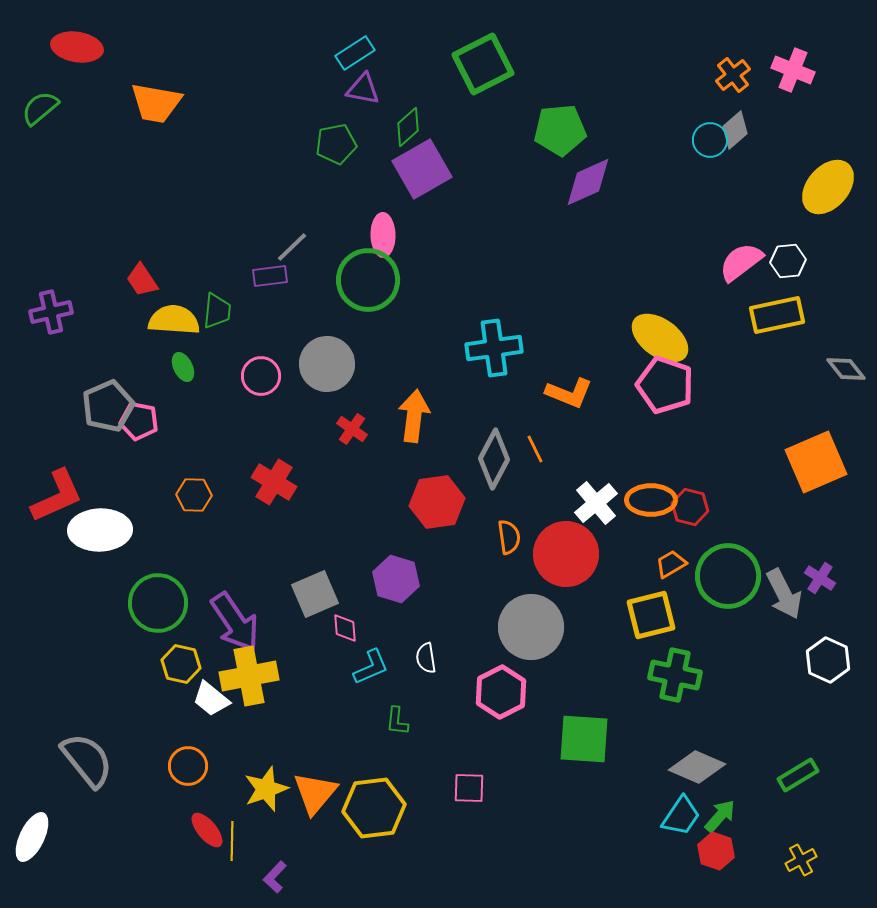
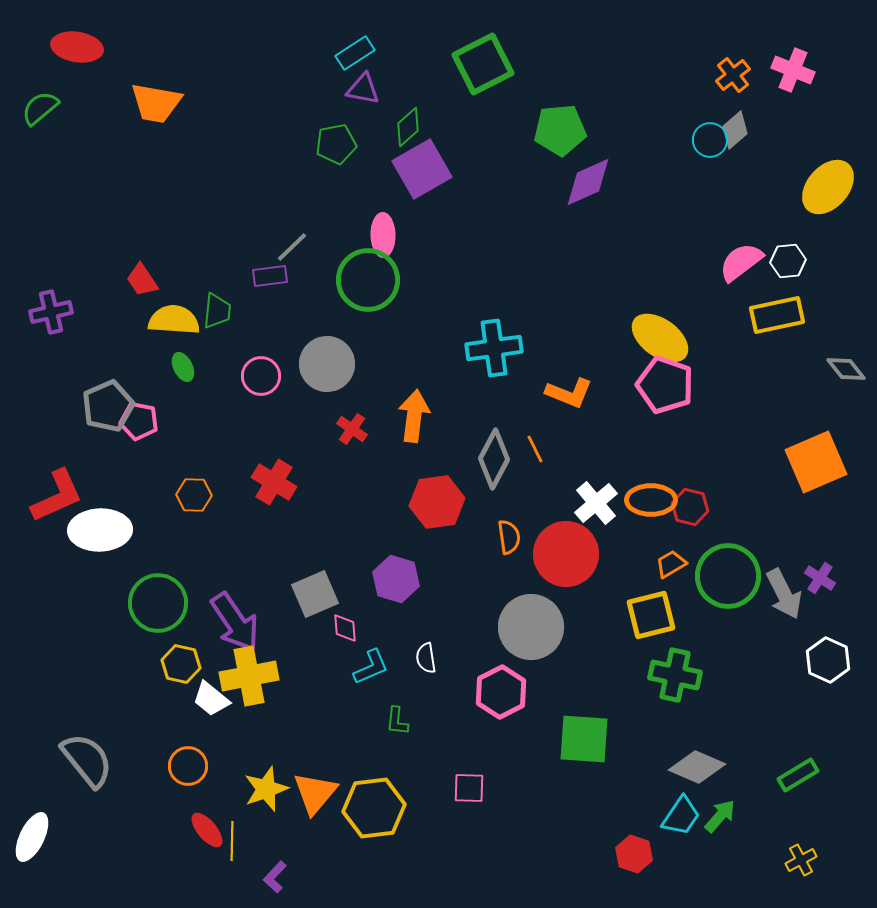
red hexagon at (716, 851): moved 82 px left, 3 px down
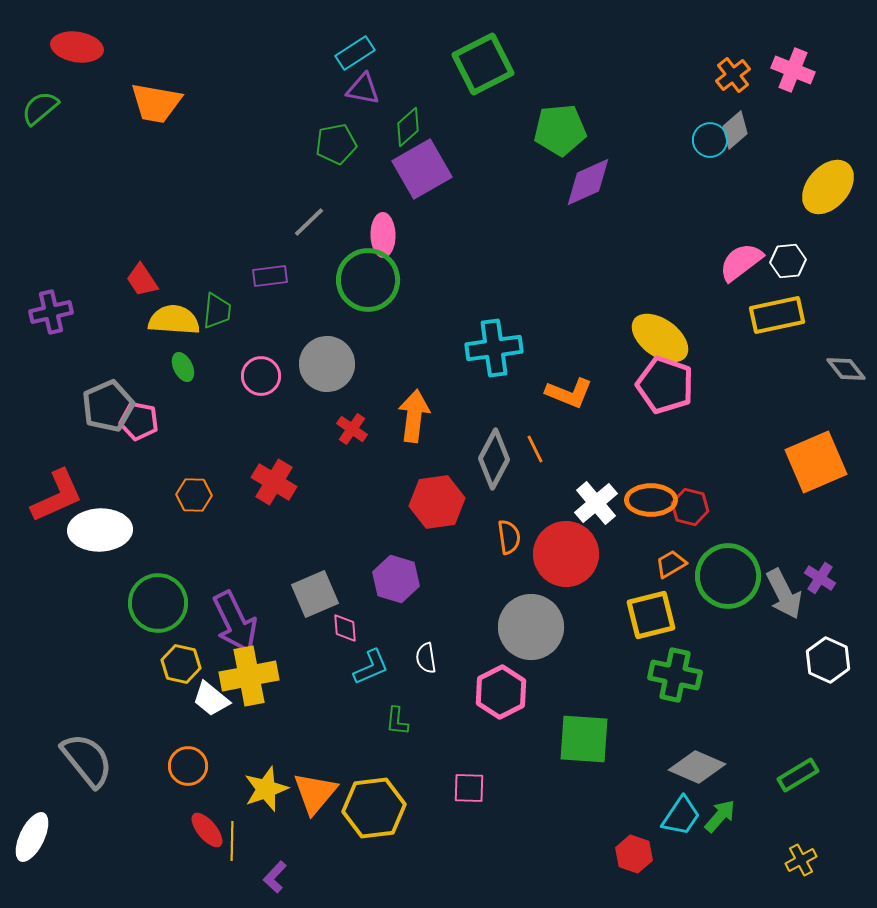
gray line at (292, 247): moved 17 px right, 25 px up
purple arrow at (235, 622): rotated 8 degrees clockwise
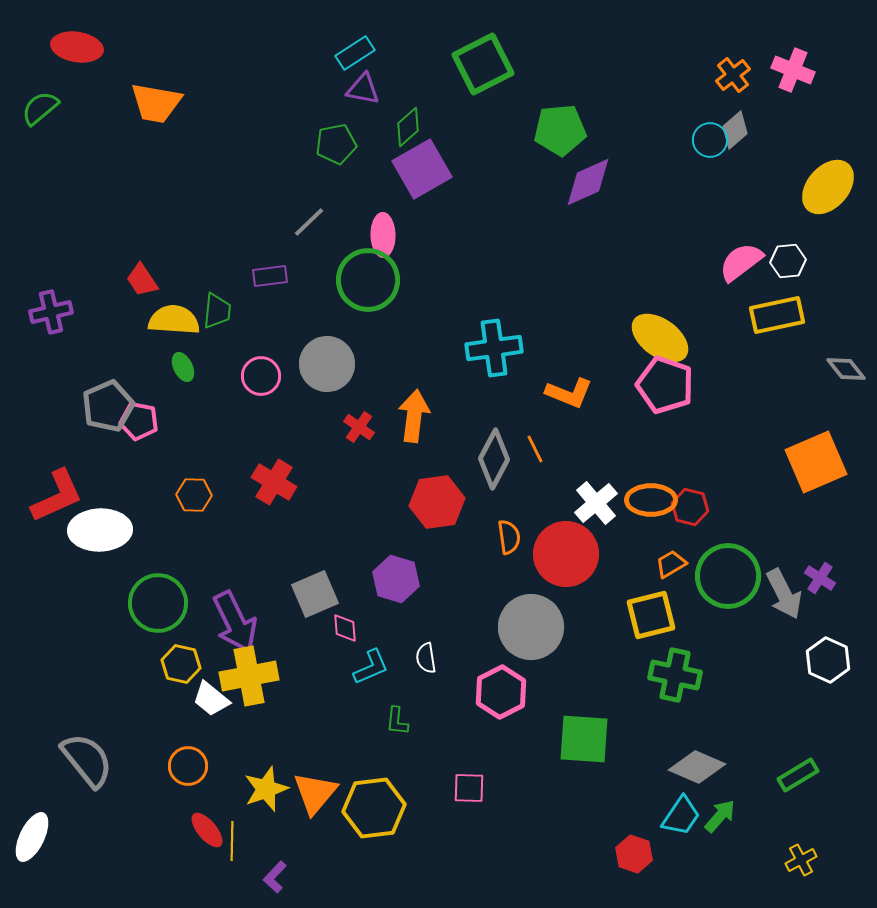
red cross at (352, 429): moved 7 px right, 2 px up
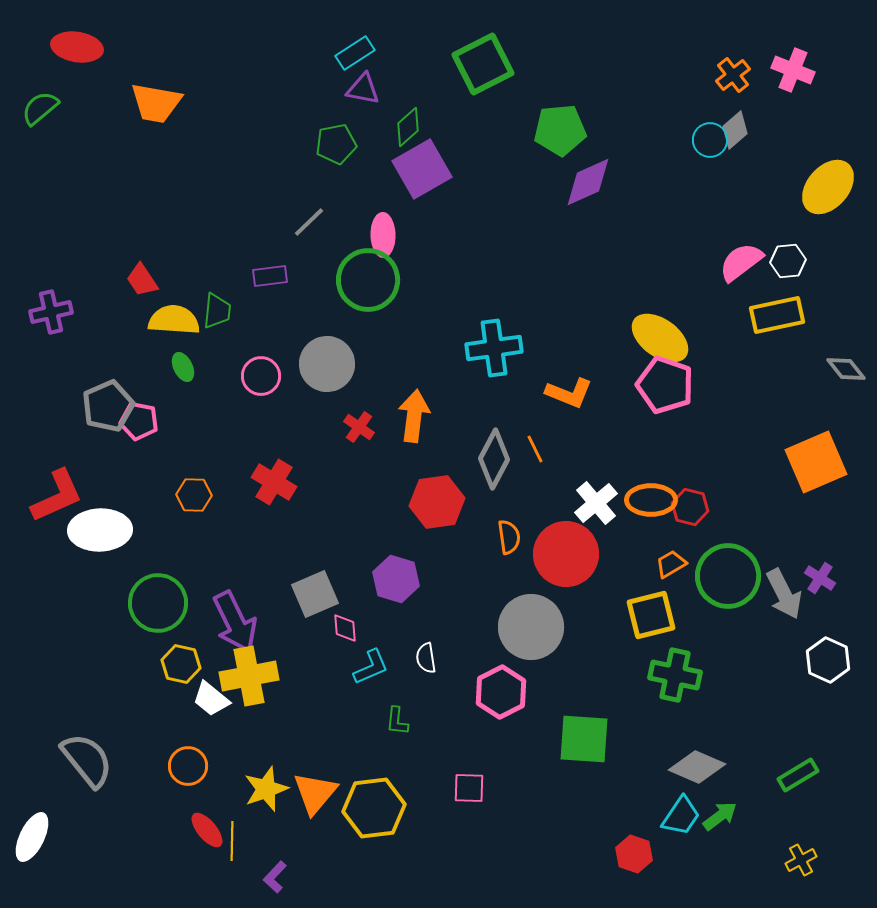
green arrow at (720, 816): rotated 12 degrees clockwise
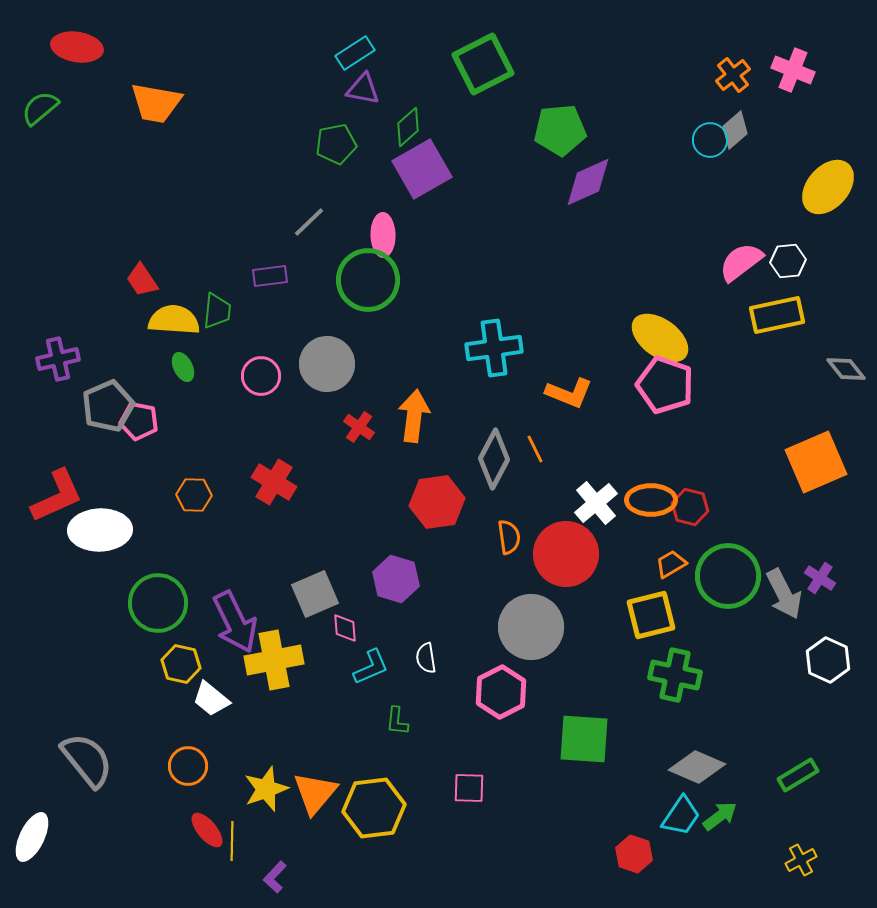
purple cross at (51, 312): moved 7 px right, 47 px down
yellow cross at (249, 676): moved 25 px right, 16 px up
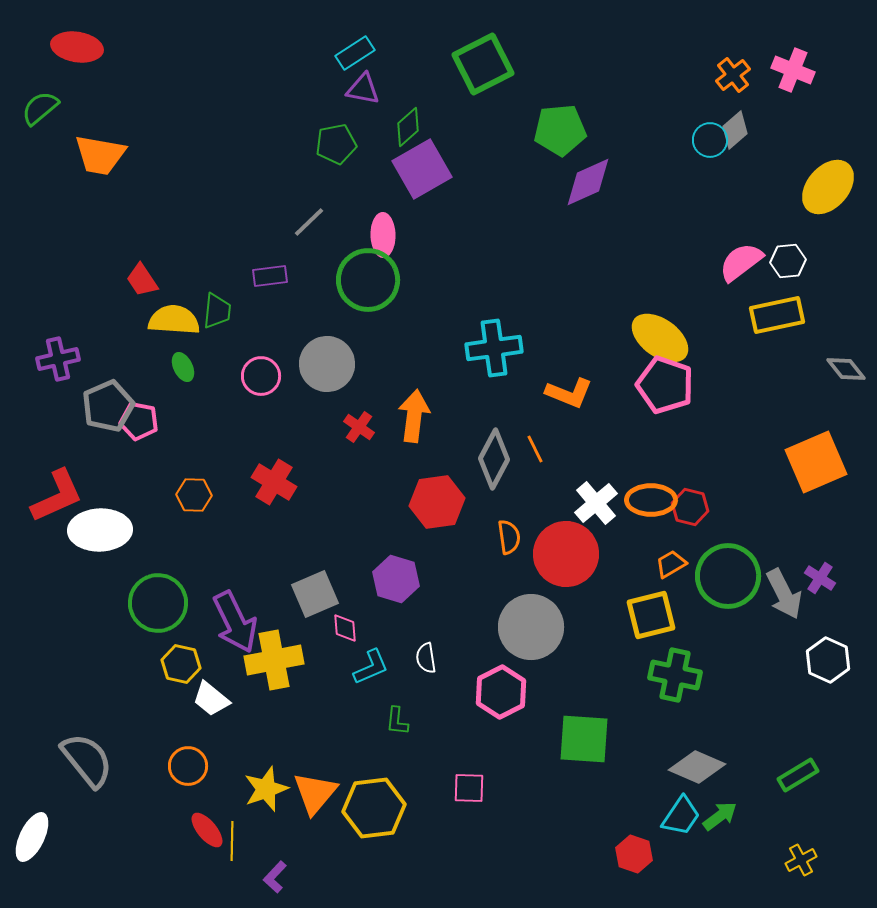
orange trapezoid at (156, 103): moved 56 px left, 52 px down
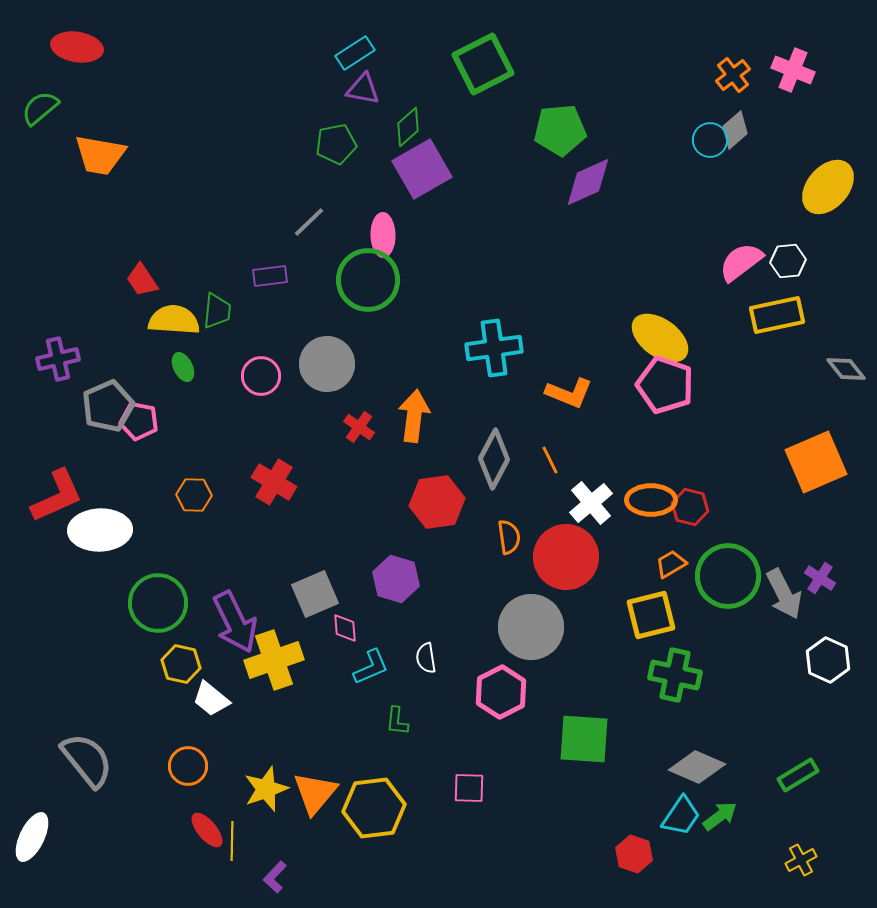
orange line at (535, 449): moved 15 px right, 11 px down
white cross at (596, 503): moved 5 px left
red circle at (566, 554): moved 3 px down
yellow cross at (274, 660): rotated 8 degrees counterclockwise
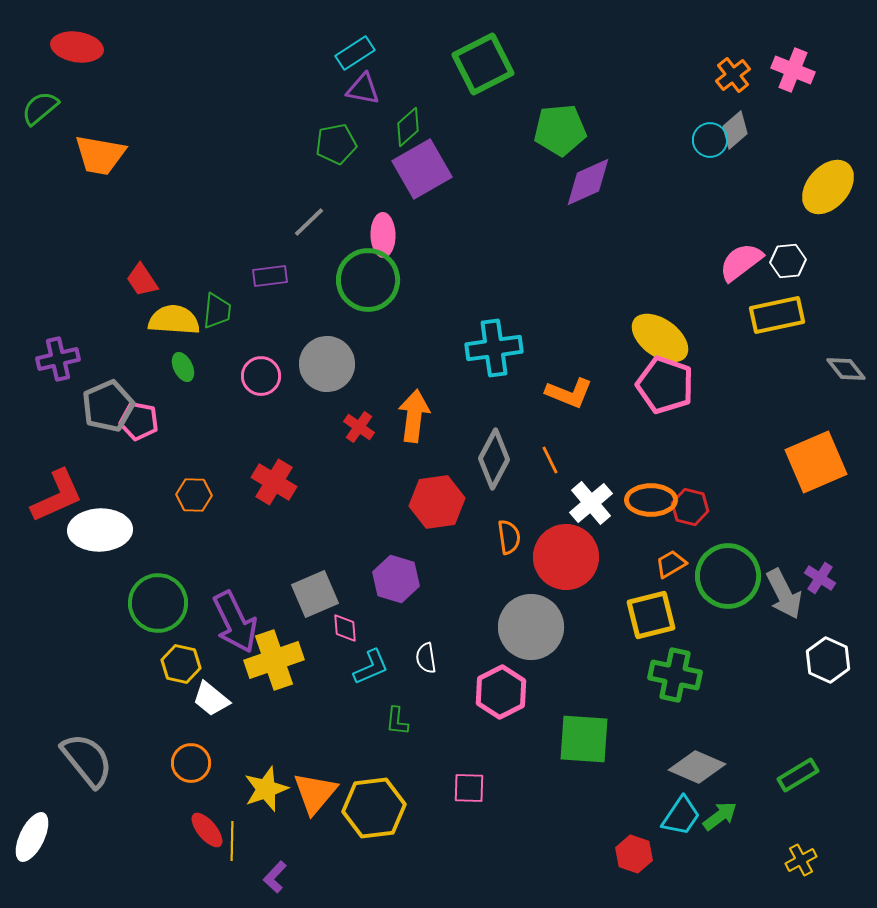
orange circle at (188, 766): moved 3 px right, 3 px up
